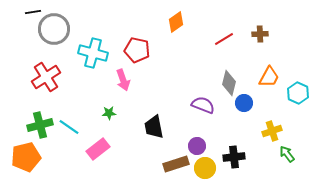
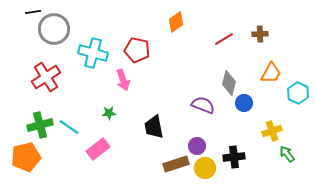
orange trapezoid: moved 2 px right, 4 px up
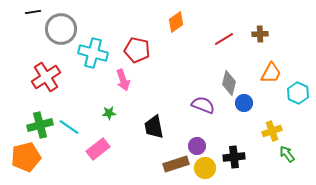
gray circle: moved 7 px right
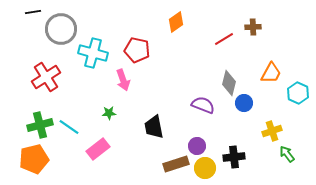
brown cross: moved 7 px left, 7 px up
orange pentagon: moved 8 px right, 2 px down
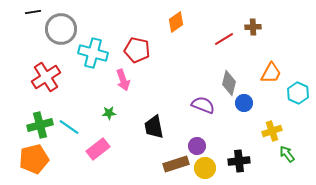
black cross: moved 5 px right, 4 px down
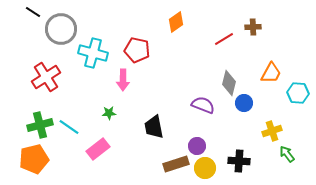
black line: rotated 42 degrees clockwise
pink arrow: rotated 20 degrees clockwise
cyan hexagon: rotated 20 degrees counterclockwise
black cross: rotated 10 degrees clockwise
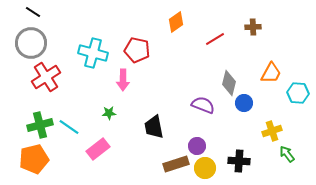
gray circle: moved 30 px left, 14 px down
red line: moved 9 px left
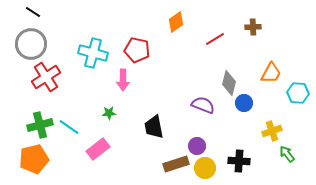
gray circle: moved 1 px down
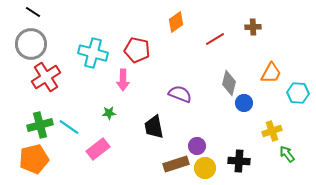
purple semicircle: moved 23 px left, 11 px up
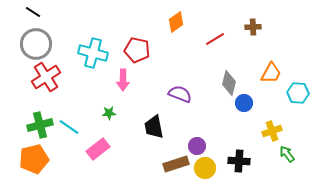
gray circle: moved 5 px right
